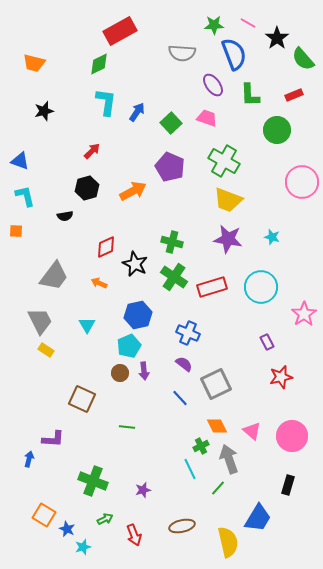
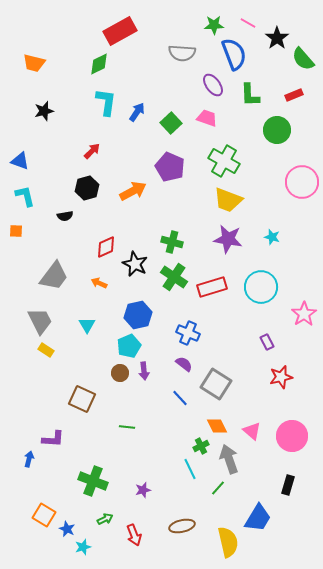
gray square at (216, 384): rotated 32 degrees counterclockwise
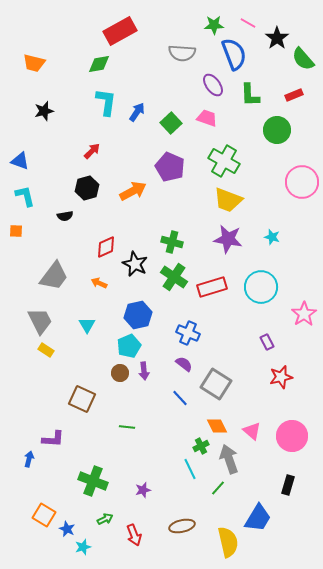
green diamond at (99, 64): rotated 15 degrees clockwise
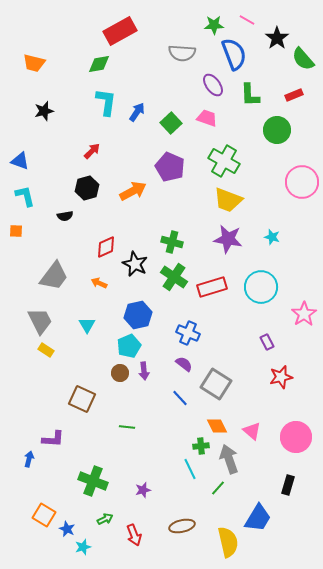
pink line at (248, 23): moved 1 px left, 3 px up
pink circle at (292, 436): moved 4 px right, 1 px down
green cross at (201, 446): rotated 21 degrees clockwise
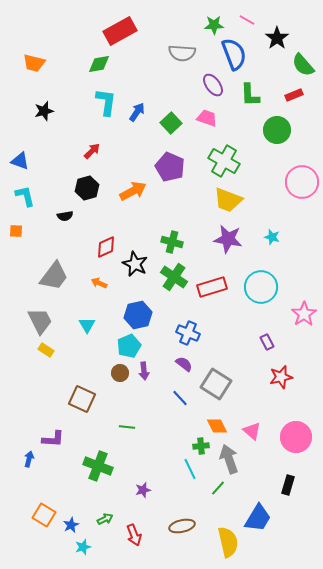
green semicircle at (303, 59): moved 6 px down
green cross at (93, 481): moved 5 px right, 15 px up
blue star at (67, 529): moved 4 px right, 4 px up; rotated 21 degrees clockwise
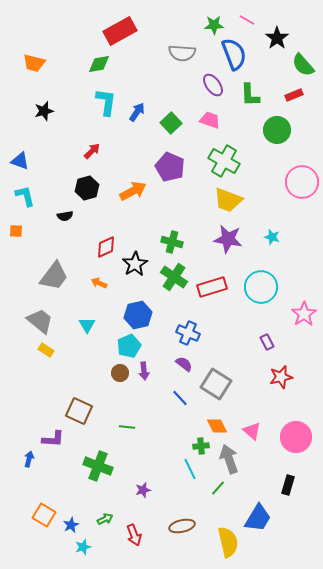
pink trapezoid at (207, 118): moved 3 px right, 2 px down
black star at (135, 264): rotated 15 degrees clockwise
gray trapezoid at (40, 321): rotated 24 degrees counterclockwise
brown square at (82, 399): moved 3 px left, 12 px down
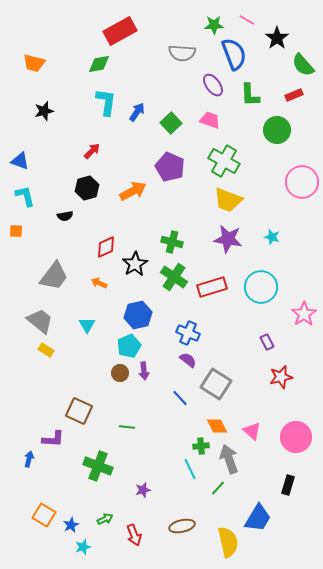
purple semicircle at (184, 364): moved 4 px right, 4 px up
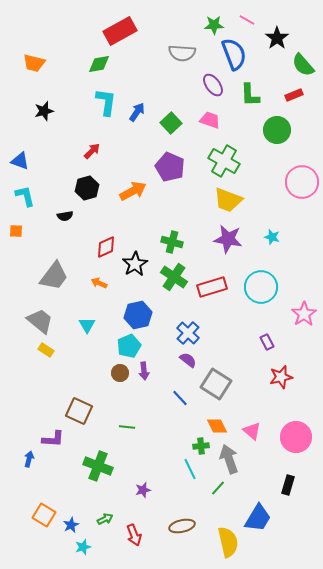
blue cross at (188, 333): rotated 20 degrees clockwise
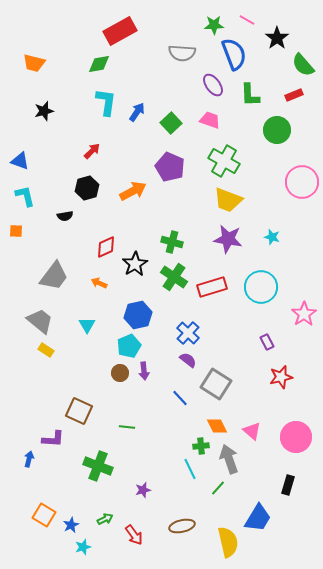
red arrow at (134, 535): rotated 15 degrees counterclockwise
